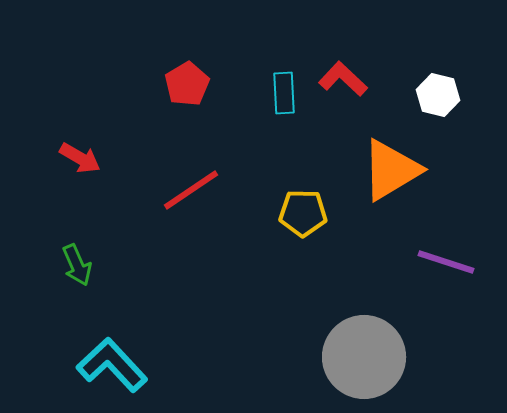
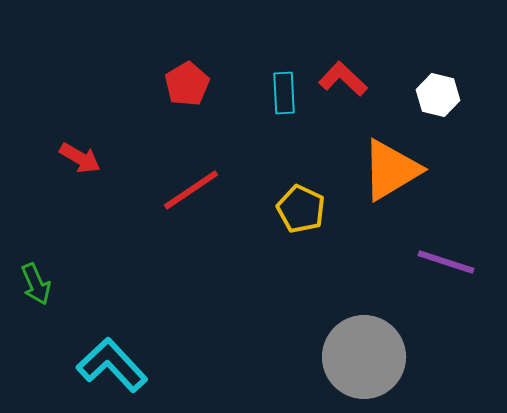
yellow pentagon: moved 2 px left, 4 px up; rotated 24 degrees clockwise
green arrow: moved 41 px left, 19 px down
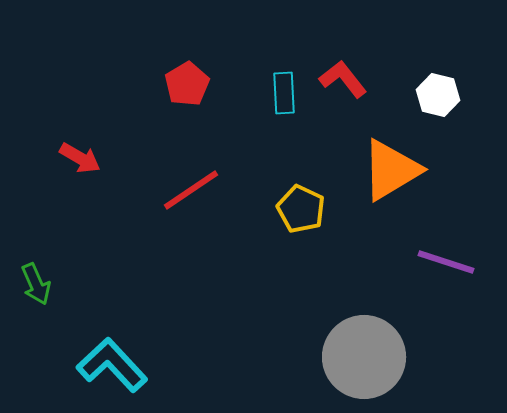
red L-shape: rotated 9 degrees clockwise
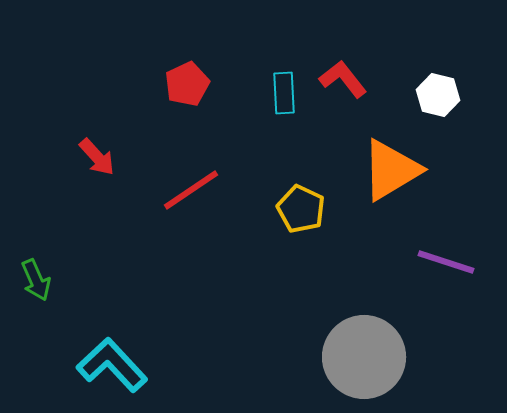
red pentagon: rotated 6 degrees clockwise
red arrow: moved 17 px right, 1 px up; rotated 18 degrees clockwise
green arrow: moved 4 px up
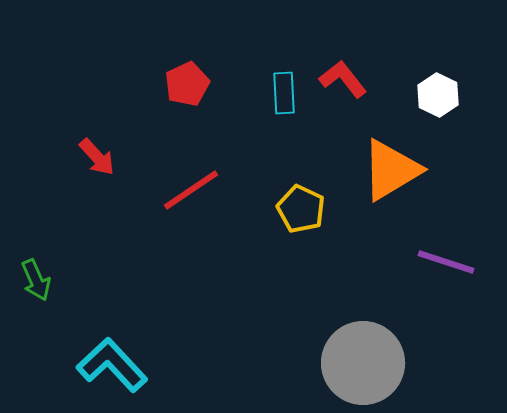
white hexagon: rotated 12 degrees clockwise
gray circle: moved 1 px left, 6 px down
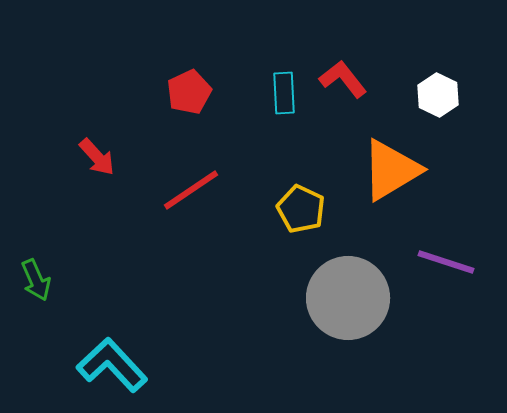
red pentagon: moved 2 px right, 8 px down
gray circle: moved 15 px left, 65 px up
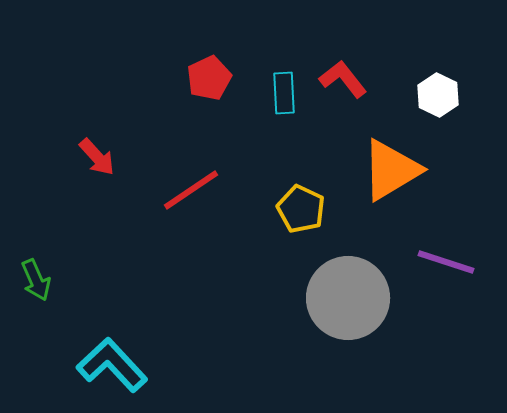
red pentagon: moved 20 px right, 14 px up
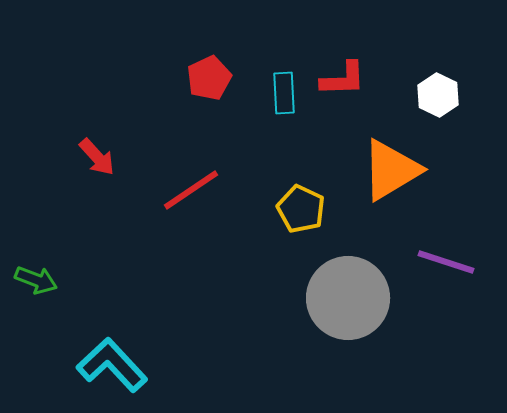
red L-shape: rotated 126 degrees clockwise
green arrow: rotated 45 degrees counterclockwise
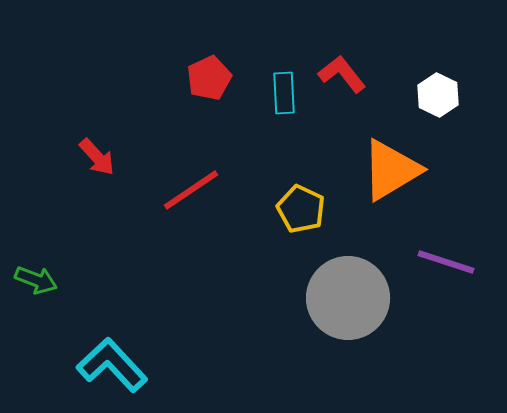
red L-shape: moved 1 px left, 5 px up; rotated 126 degrees counterclockwise
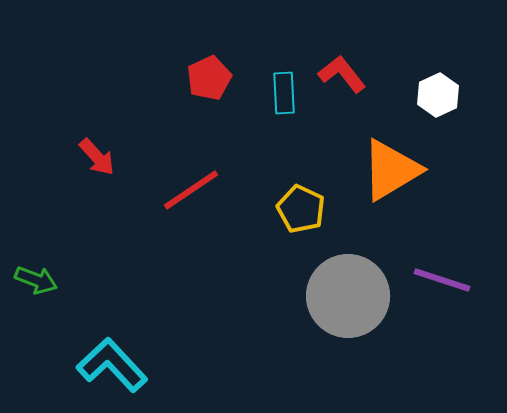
white hexagon: rotated 9 degrees clockwise
purple line: moved 4 px left, 18 px down
gray circle: moved 2 px up
